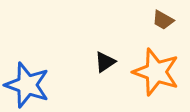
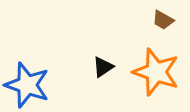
black triangle: moved 2 px left, 5 px down
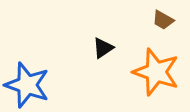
black triangle: moved 19 px up
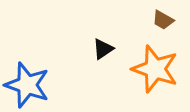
black triangle: moved 1 px down
orange star: moved 1 px left, 3 px up
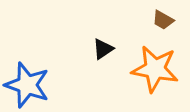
orange star: rotated 9 degrees counterclockwise
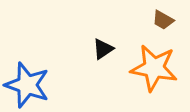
orange star: moved 1 px left, 1 px up
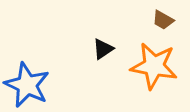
orange star: moved 2 px up
blue star: rotated 6 degrees clockwise
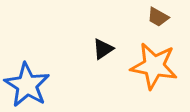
brown trapezoid: moved 5 px left, 3 px up
blue star: rotated 6 degrees clockwise
